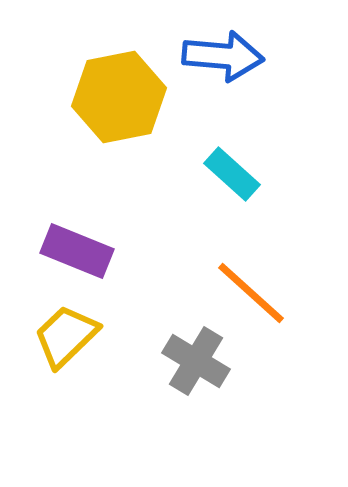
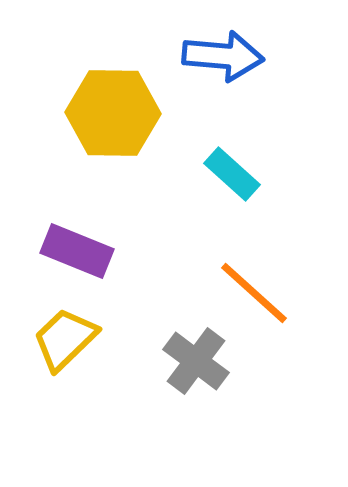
yellow hexagon: moved 6 px left, 16 px down; rotated 12 degrees clockwise
orange line: moved 3 px right
yellow trapezoid: moved 1 px left, 3 px down
gray cross: rotated 6 degrees clockwise
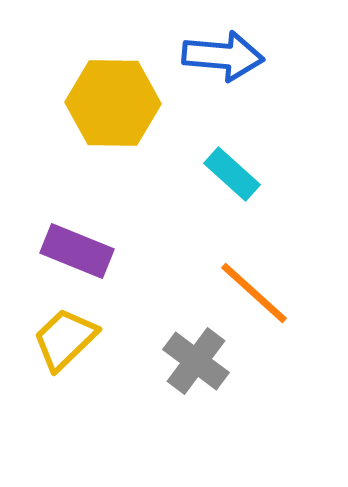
yellow hexagon: moved 10 px up
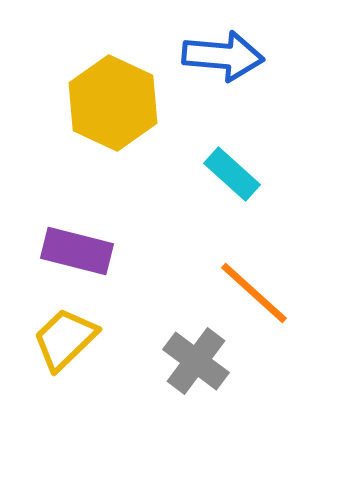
yellow hexagon: rotated 24 degrees clockwise
purple rectangle: rotated 8 degrees counterclockwise
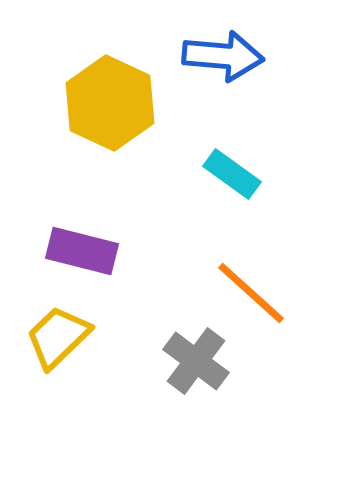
yellow hexagon: moved 3 px left
cyan rectangle: rotated 6 degrees counterclockwise
purple rectangle: moved 5 px right
orange line: moved 3 px left
yellow trapezoid: moved 7 px left, 2 px up
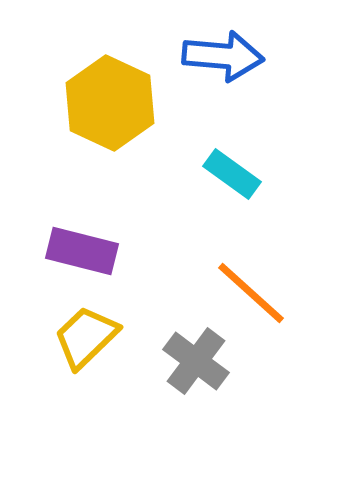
yellow trapezoid: moved 28 px right
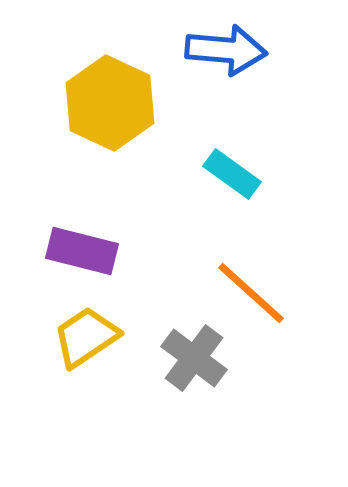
blue arrow: moved 3 px right, 6 px up
yellow trapezoid: rotated 10 degrees clockwise
gray cross: moved 2 px left, 3 px up
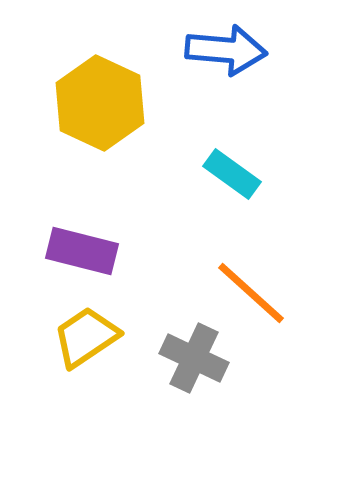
yellow hexagon: moved 10 px left
gray cross: rotated 12 degrees counterclockwise
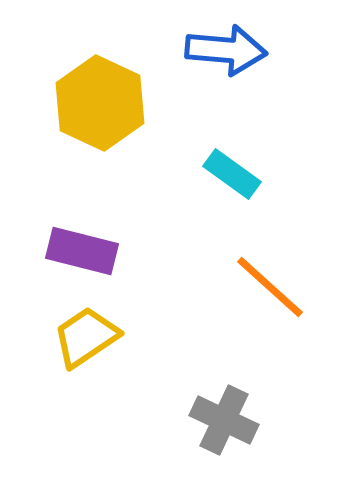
orange line: moved 19 px right, 6 px up
gray cross: moved 30 px right, 62 px down
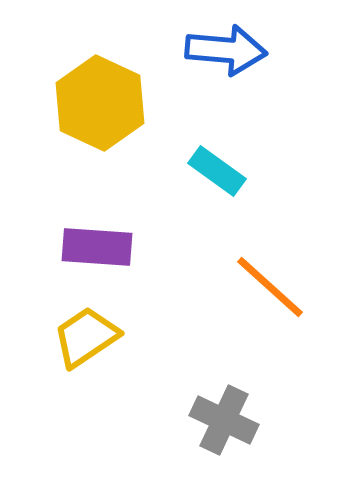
cyan rectangle: moved 15 px left, 3 px up
purple rectangle: moved 15 px right, 4 px up; rotated 10 degrees counterclockwise
